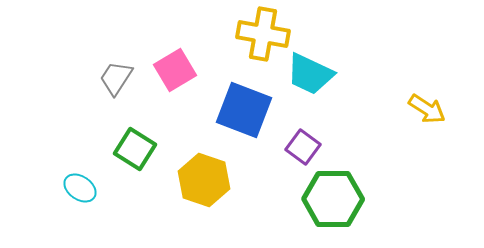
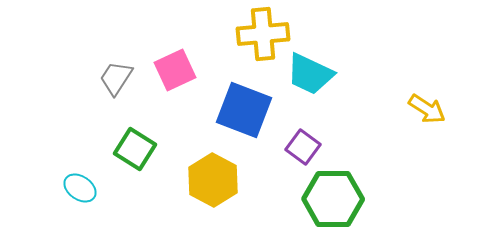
yellow cross: rotated 15 degrees counterclockwise
pink square: rotated 6 degrees clockwise
yellow hexagon: moved 9 px right; rotated 9 degrees clockwise
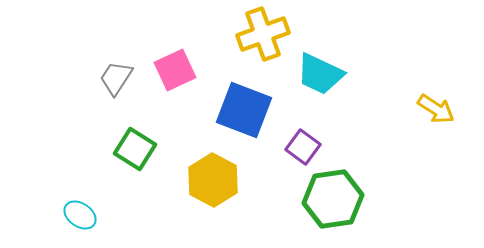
yellow cross: rotated 15 degrees counterclockwise
cyan trapezoid: moved 10 px right
yellow arrow: moved 9 px right
cyan ellipse: moved 27 px down
green hexagon: rotated 8 degrees counterclockwise
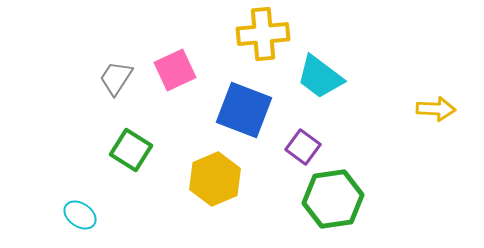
yellow cross: rotated 15 degrees clockwise
cyan trapezoid: moved 3 px down; rotated 12 degrees clockwise
yellow arrow: rotated 30 degrees counterclockwise
green square: moved 4 px left, 1 px down
yellow hexagon: moved 2 px right, 1 px up; rotated 9 degrees clockwise
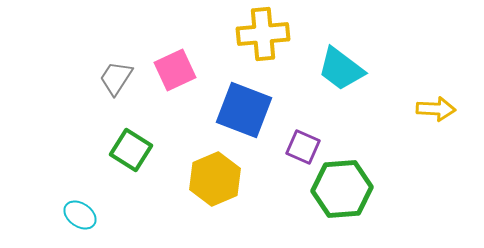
cyan trapezoid: moved 21 px right, 8 px up
purple square: rotated 12 degrees counterclockwise
green hexagon: moved 9 px right, 10 px up; rotated 4 degrees clockwise
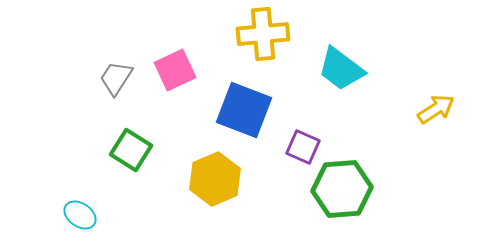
yellow arrow: rotated 36 degrees counterclockwise
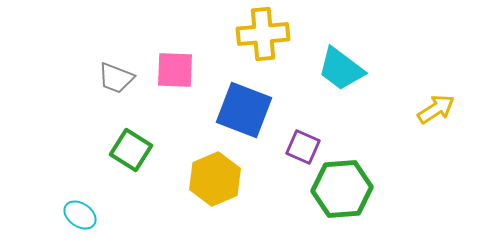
pink square: rotated 27 degrees clockwise
gray trapezoid: rotated 102 degrees counterclockwise
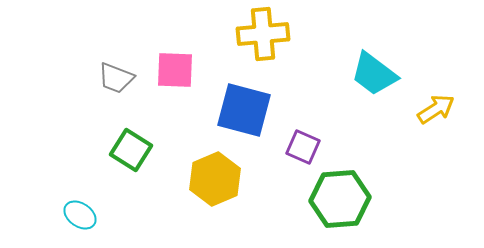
cyan trapezoid: moved 33 px right, 5 px down
blue square: rotated 6 degrees counterclockwise
green hexagon: moved 2 px left, 10 px down
